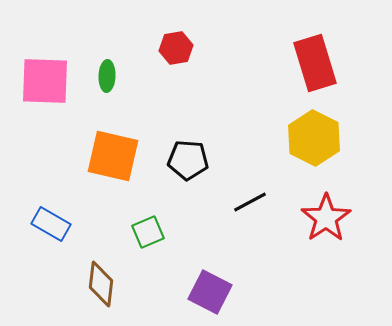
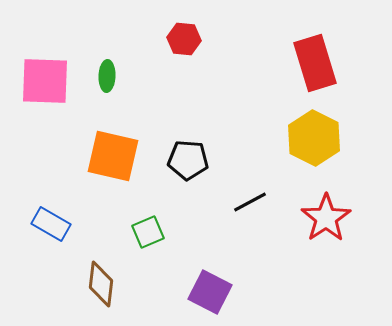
red hexagon: moved 8 px right, 9 px up; rotated 16 degrees clockwise
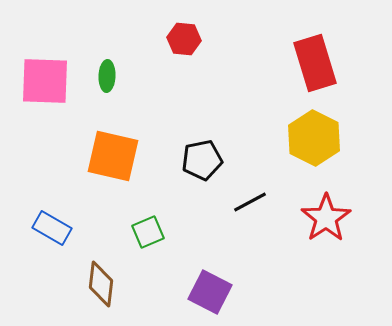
black pentagon: moved 14 px right; rotated 15 degrees counterclockwise
blue rectangle: moved 1 px right, 4 px down
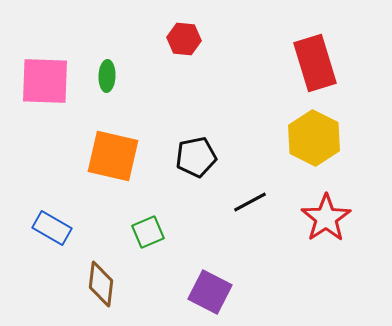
black pentagon: moved 6 px left, 3 px up
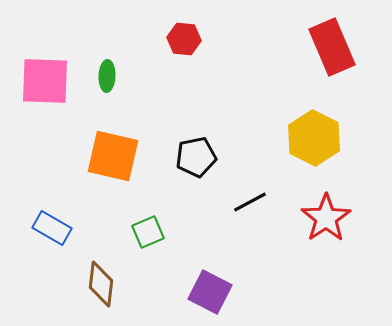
red rectangle: moved 17 px right, 16 px up; rotated 6 degrees counterclockwise
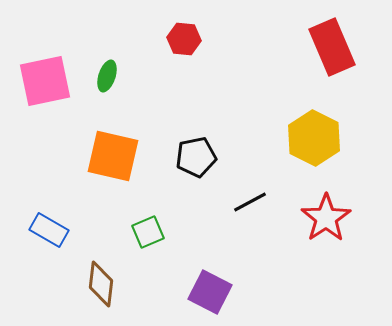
green ellipse: rotated 16 degrees clockwise
pink square: rotated 14 degrees counterclockwise
blue rectangle: moved 3 px left, 2 px down
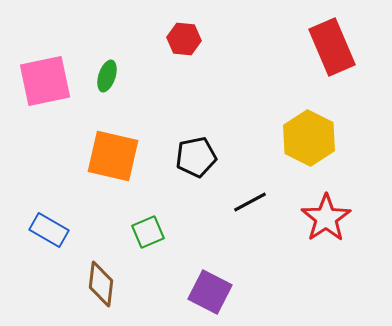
yellow hexagon: moved 5 px left
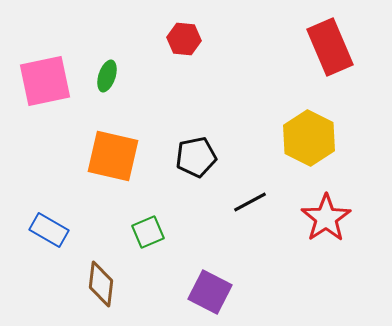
red rectangle: moved 2 px left
